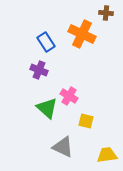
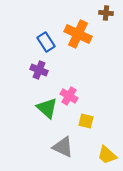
orange cross: moved 4 px left
yellow trapezoid: rotated 130 degrees counterclockwise
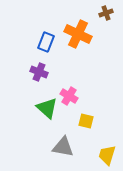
brown cross: rotated 24 degrees counterclockwise
blue rectangle: rotated 54 degrees clockwise
purple cross: moved 2 px down
gray triangle: rotated 15 degrees counterclockwise
yellow trapezoid: rotated 65 degrees clockwise
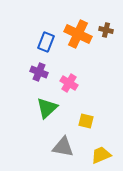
brown cross: moved 17 px down; rotated 32 degrees clockwise
pink cross: moved 13 px up
green triangle: rotated 35 degrees clockwise
yellow trapezoid: moved 6 px left; rotated 50 degrees clockwise
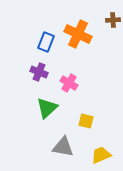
brown cross: moved 7 px right, 10 px up; rotated 16 degrees counterclockwise
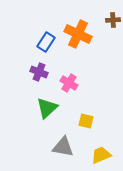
blue rectangle: rotated 12 degrees clockwise
